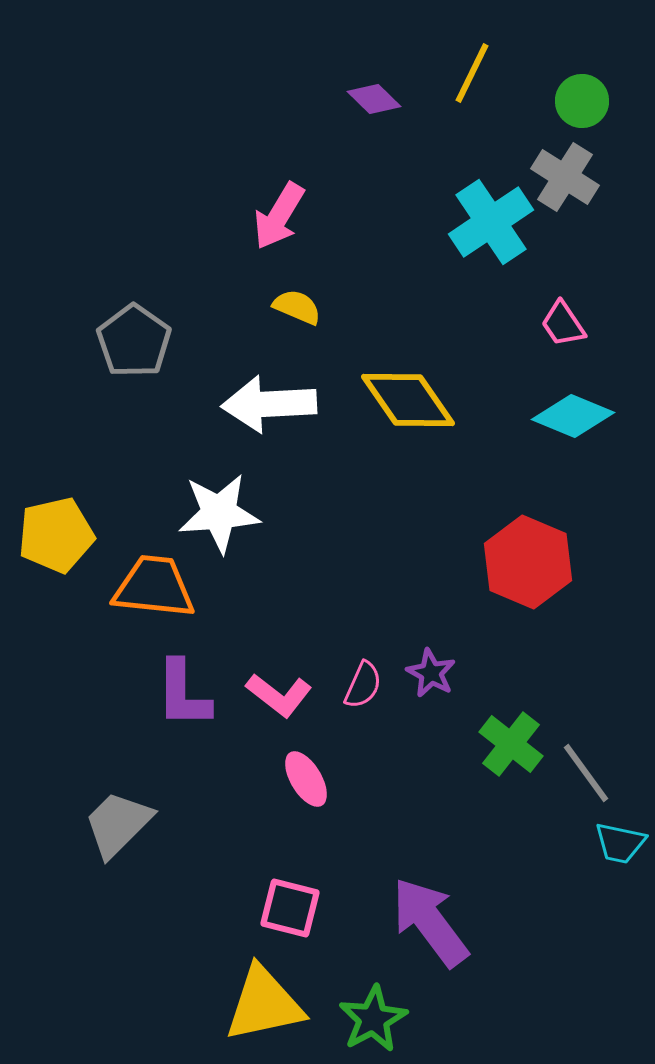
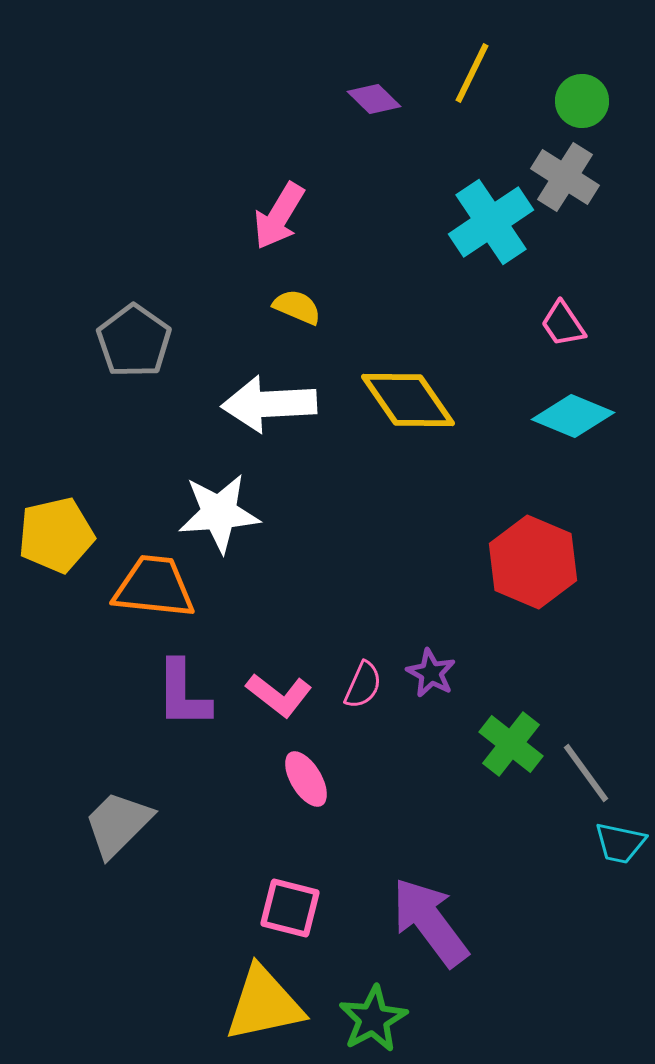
red hexagon: moved 5 px right
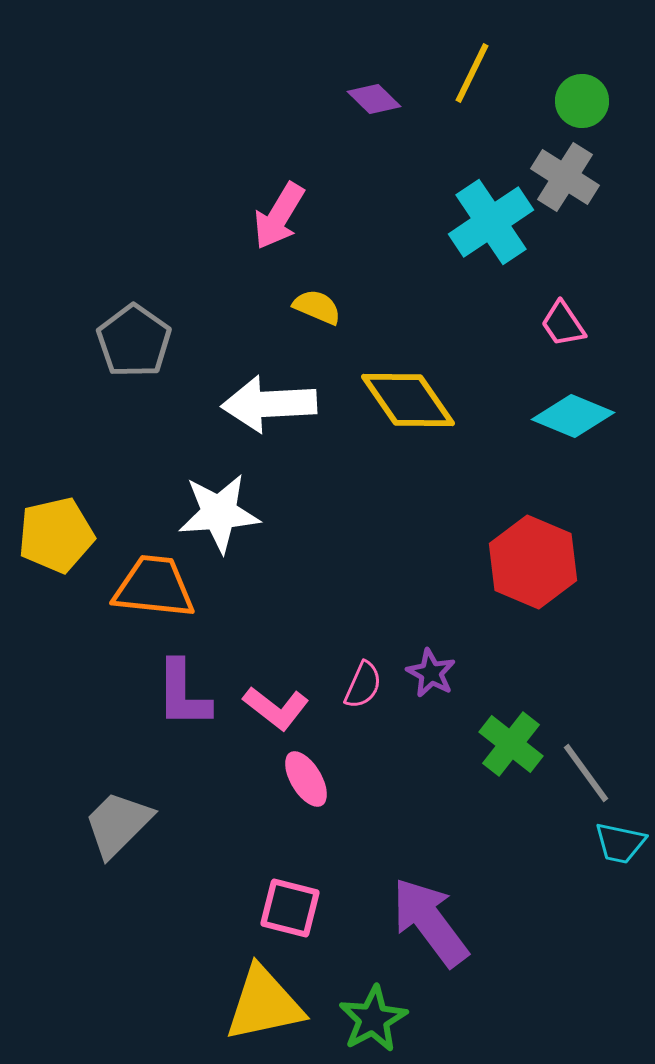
yellow semicircle: moved 20 px right
pink L-shape: moved 3 px left, 13 px down
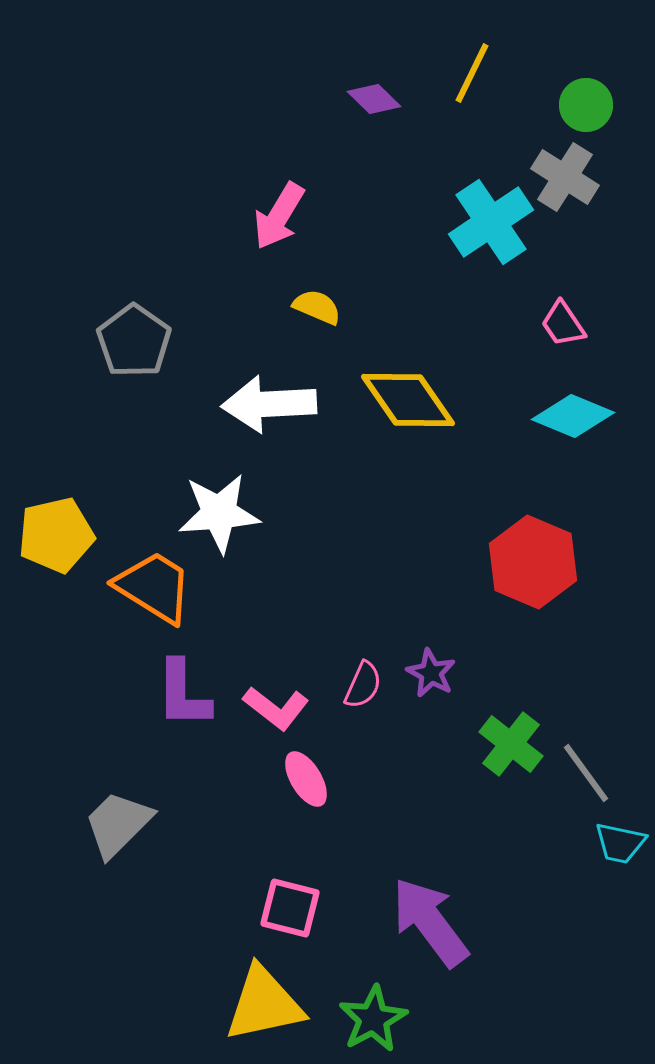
green circle: moved 4 px right, 4 px down
orange trapezoid: rotated 26 degrees clockwise
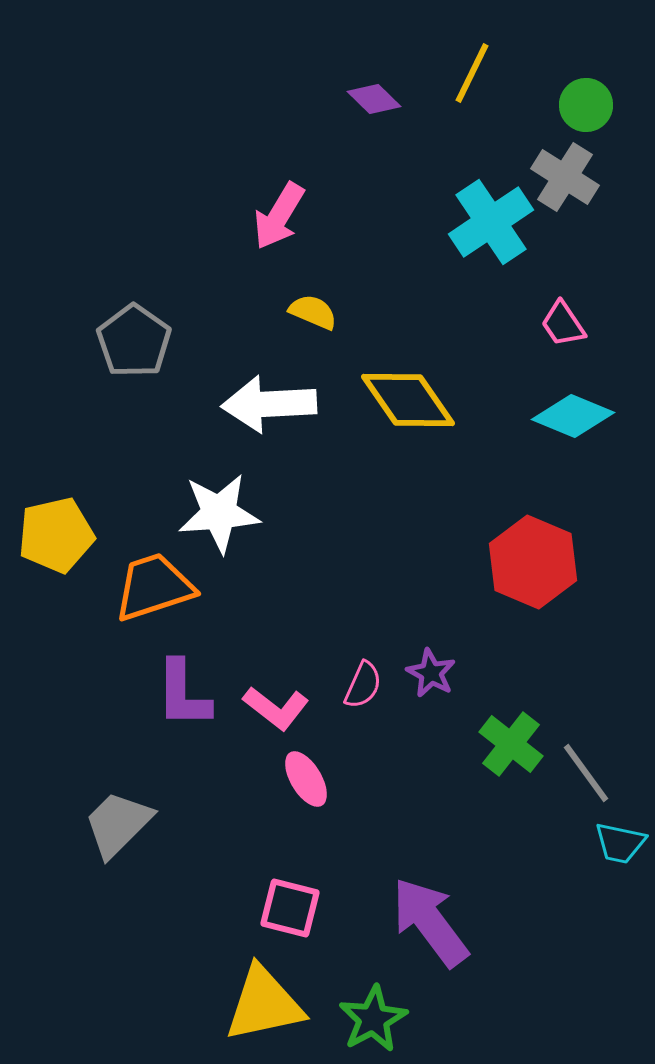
yellow semicircle: moved 4 px left, 5 px down
orange trapezoid: rotated 50 degrees counterclockwise
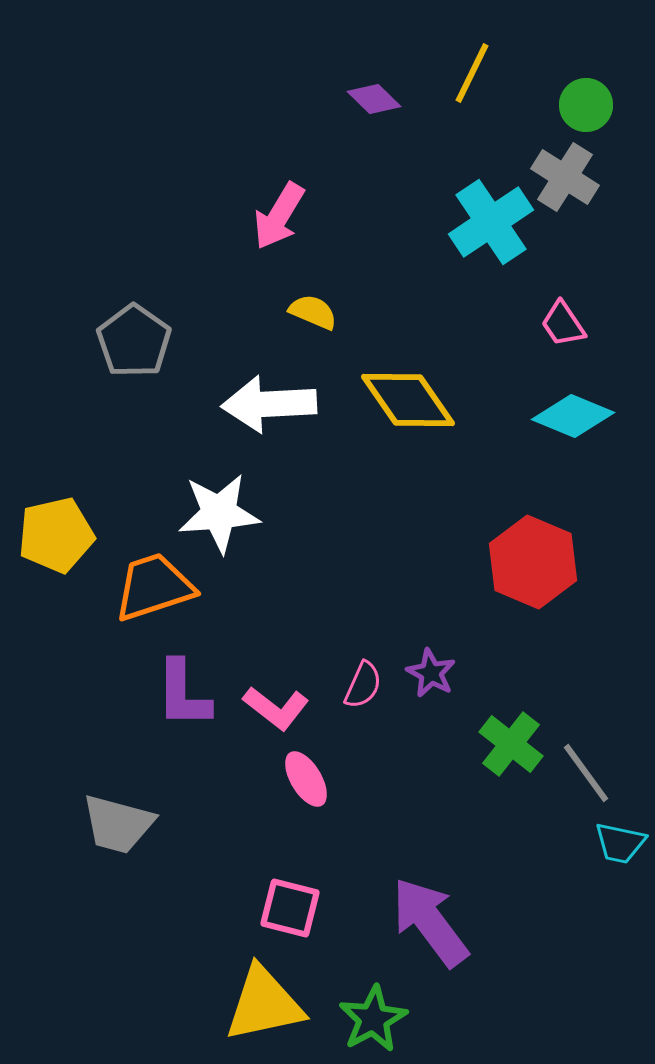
gray trapezoid: rotated 120 degrees counterclockwise
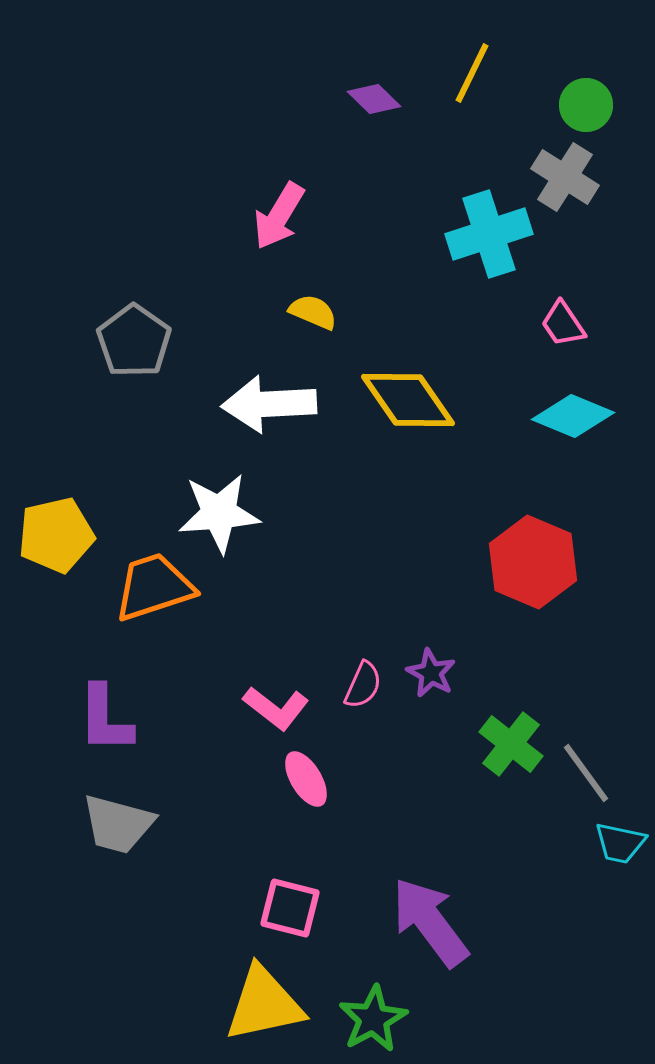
cyan cross: moved 2 px left, 12 px down; rotated 16 degrees clockwise
purple L-shape: moved 78 px left, 25 px down
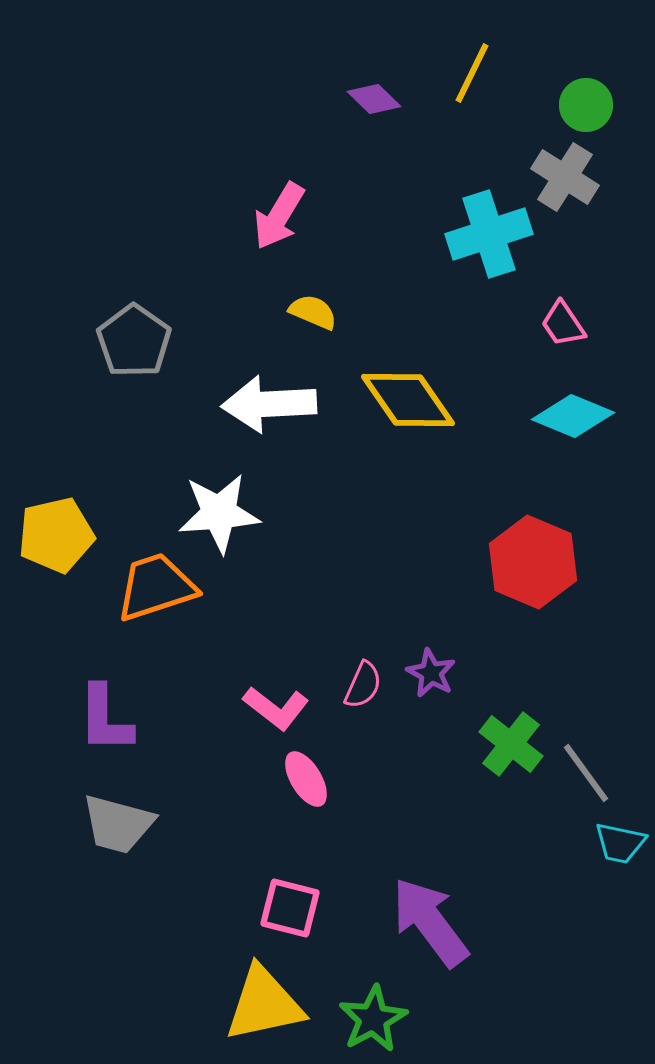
orange trapezoid: moved 2 px right
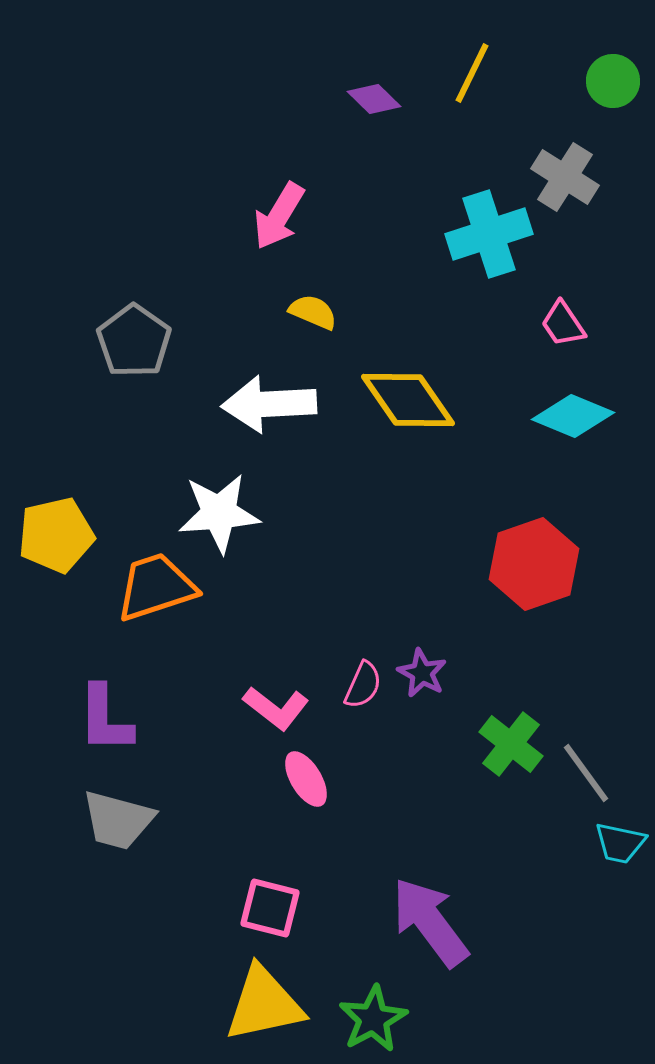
green circle: moved 27 px right, 24 px up
red hexagon: moved 1 px right, 2 px down; rotated 18 degrees clockwise
purple star: moved 9 px left
gray trapezoid: moved 4 px up
pink square: moved 20 px left
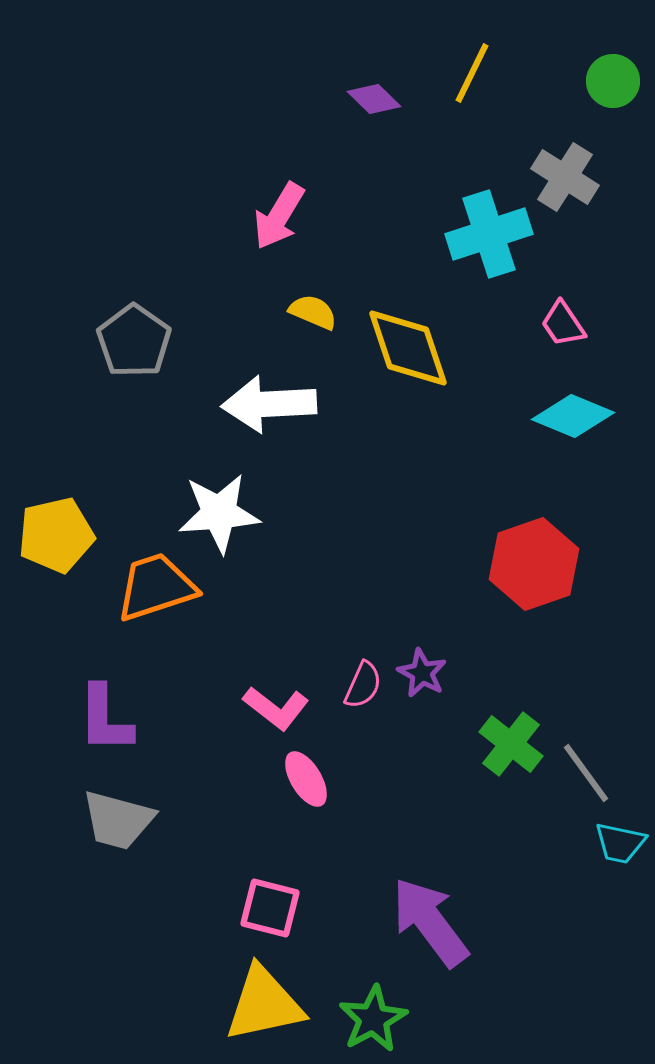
yellow diamond: moved 52 px up; rotated 16 degrees clockwise
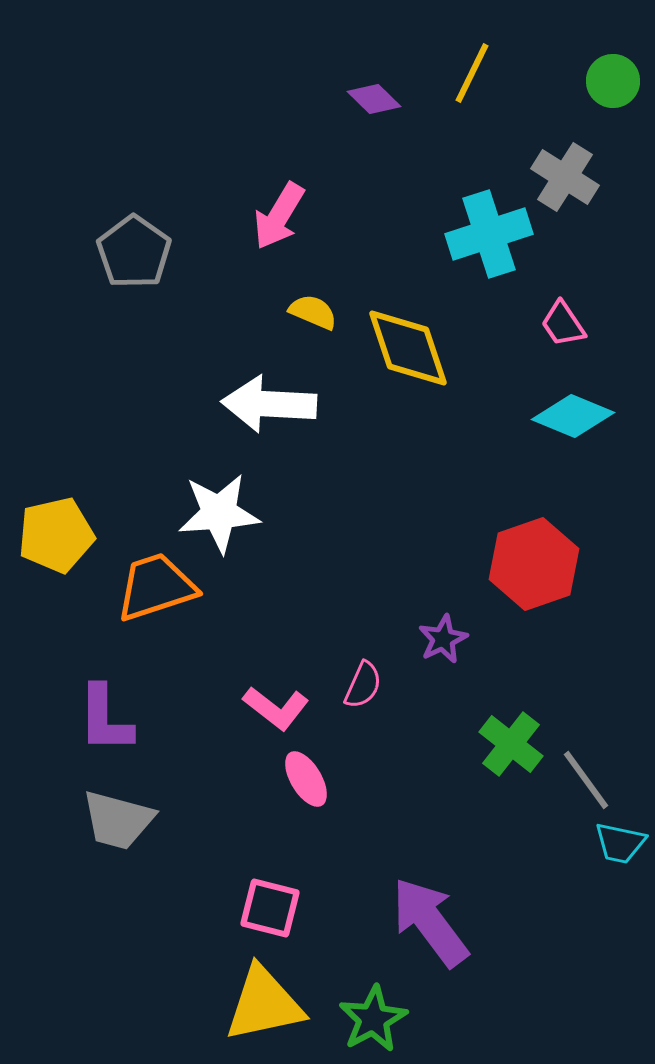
gray pentagon: moved 89 px up
white arrow: rotated 6 degrees clockwise
purple star: moved 21 px right, 34 px up; rotated 18 degrees clockwise
gray line: moved 7 px down
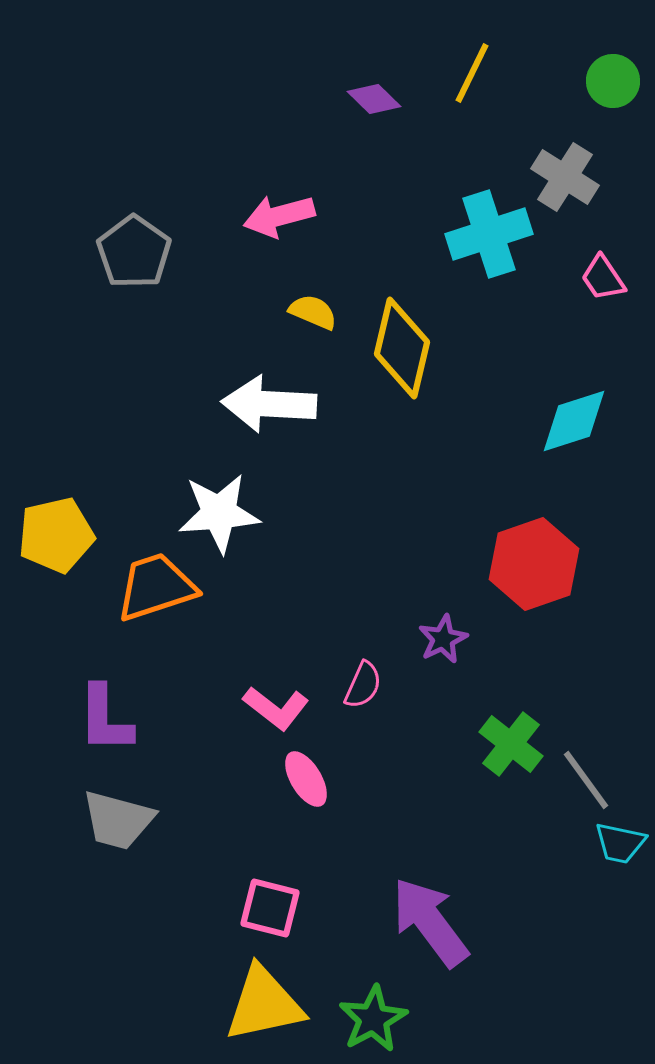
pink arrow: rotated 44 degrees clockwise
pink trapezoid: moved 40 px right, 46 px up
yellow diamond: moved 6 px left; rotated 32 degrees clockwise
cyan diamond: moved 1 px right, 5 px down; rotated 40 degrees counterclockwise
